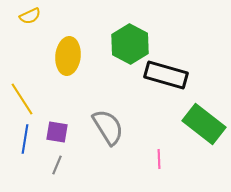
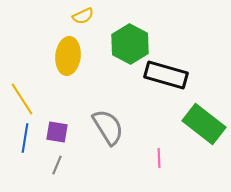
yellow semicircle: moved 53 px right
blue line: moved 1 px up
pink line: moved 1 px up
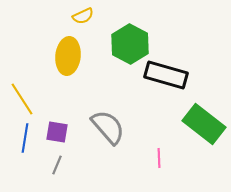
gray semicircle: rotated 9 degrees counterclockwise
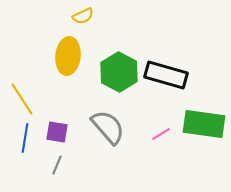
green hexagon: moved 11 px left, 28 px down
green rectangle: rotated 30 degrees counterclockwise
pink line: moved 2 px right, 24 px up; rotated 60 degrees clockwise
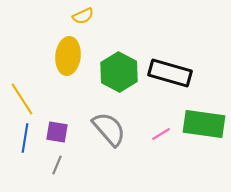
black rectangle: moved 4 px right, 2 px up
gray semicircle: moved 1 px right, 2 px down
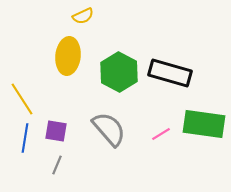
purple square: moved 1 px left, 1 px up
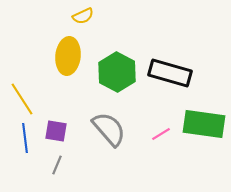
green hexagon: moved 2 px left
blue line: rotated 16 degrees counterclockwise
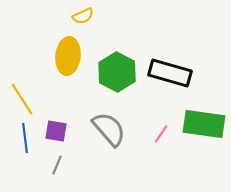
pink line: rotated 24 degrees counterclockwise
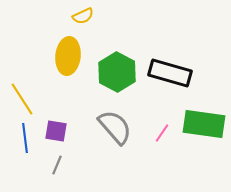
gray semicircle: moved 6 px right, 2 px up
pink line: moved 1 px right, 1 px up
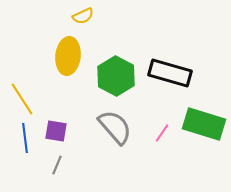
green hexagon: moved 1 px left, 4 px down
green rectangle: rotated 9 degrees clockwise
